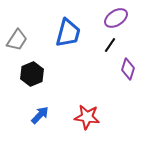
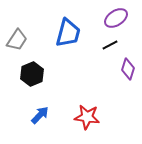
black line: rotated 28 degrees clockwise
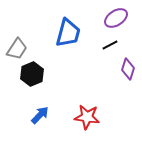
gray trapezoid: moved 9 px down
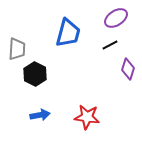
gray trapezoid: rotated 30 degrees counterclockwise
black hexagon: moved 3 px right; rotated 10 degrees counterclockwise
blue arrow: rotated 36 degrees clockwise
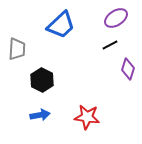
blue trapezoid: moved 7 px left, 8 px up; rotated 32 degrees clockwise
black hexagon: moved 7 px right, 6 px down
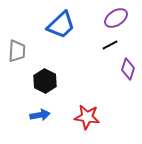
gray trapezoid: moved 2 px down
black hexagon: moved 3 px right, 1 px down
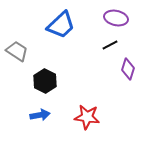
purple ellipse: rotated 45 degrees clockwise
gray trapezoid: rotated 60 degrees counterclockwise
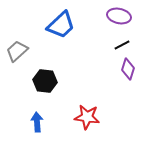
purple ellipse: moved 3 px right, 2 px up
black line: moved 12 px right
gray trapezoid: rotated 75 degrees counterclockwise
black hexagon: rotated 20 degrees counterclockwise
blue arrow: moved 3 px left, 7 px down; rotated 84 degrees counterclockwise
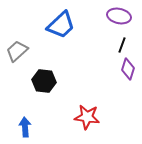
black line: rotated 42 degrees counterclockwise
black hexagon: moved 1 px left
blue arrow: moved 12 px left, 5 px down
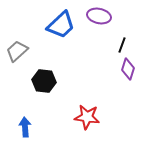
purple ellipse: moved 20 px left
